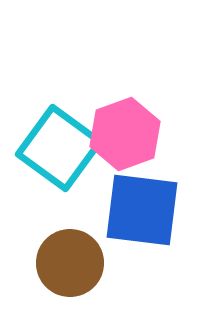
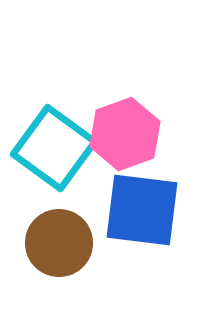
cyan square: moved 5 px left
brown circle: moved 11 px left, 20 px up
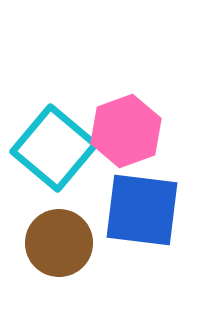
pink hexagon: moved 1 px right, 3 px up
cyan square: rotated 4 degrees clockwise
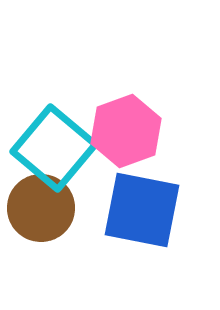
blue square: rotated 4 degrees clockwise
brown circle: moved 18 px left, 35 px up
